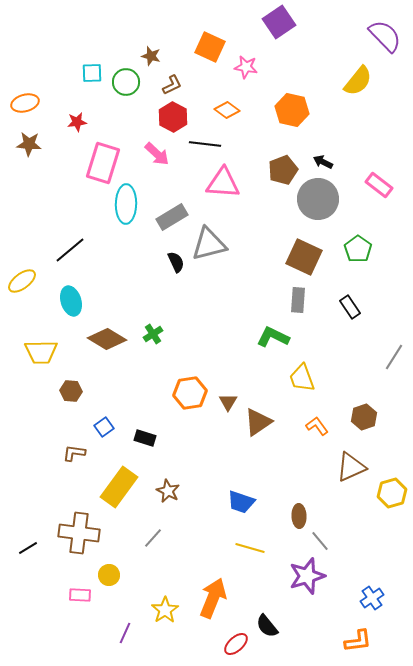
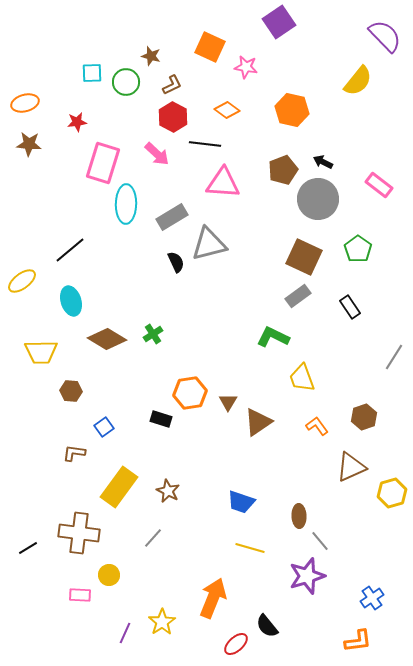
gray rectangle at (298, 300): moved 4 px up; rotated 50 degrees clockwise
black rectangle at (145, 438): moved 16 px right, 19 px up
yellow star at (165, 610): moved 3 px left, 12 px down
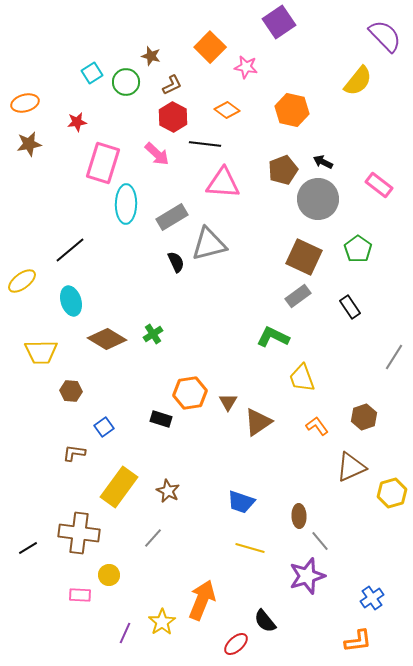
orange square at (210, 47): rotated 20 degrees clockwise
cyan square at (92, 73): rotated 30 degrees counterclockwise
brown star at (29, 144): rotated 15 degrees counterclockwise
orange arrow at (213, 598): moved 11 px left, 2 px down
black semicircle at (267, 626): moved 2 px left, 5 px up
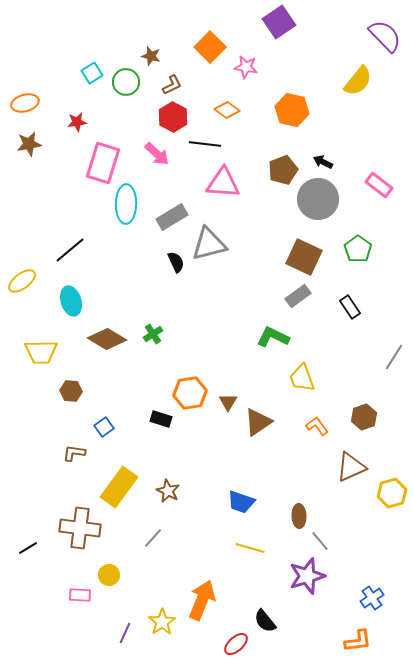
brown cross at (79, 533): moved 1 px right, 5 px up
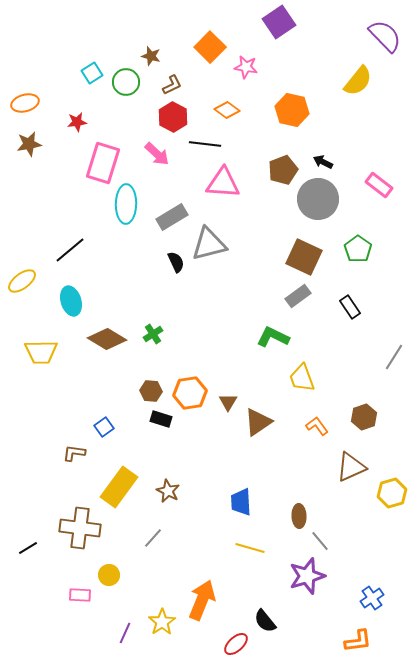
brown hexagon at (71, 391): moved 80 px right
blue trapezoid at (241, 502): rotated 68 degrees clockwise
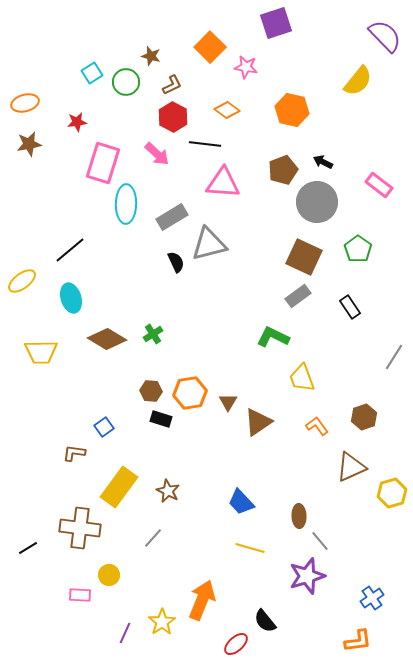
purple square at (279, 22): moved 3 px left, 1 px down; rotated 16 degrees clockwise
gray circle at (318, 199): moved 1 px left, 3 px down
cyan ellipse at (71, 301): moved 3 px up
blue trapezoid at (241, 502): rotated 40 degrees counterclockwise
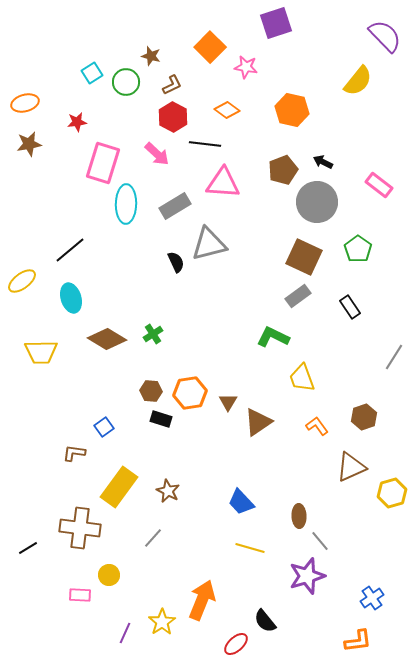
gray rectangle at (172, 217): moved 3 px right, 11 px up
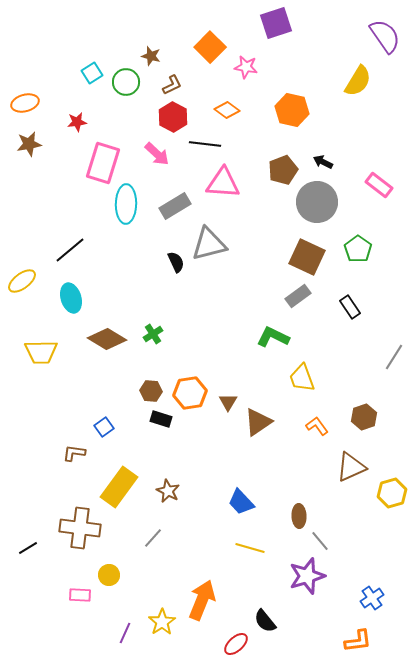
purple semicircle at (385, 36): rotated 9 degrees clockwise
yellow semicircle at (358, 81): rotated 8 degrees counterclockwise
brown square at (304, 257): moved 3 px right
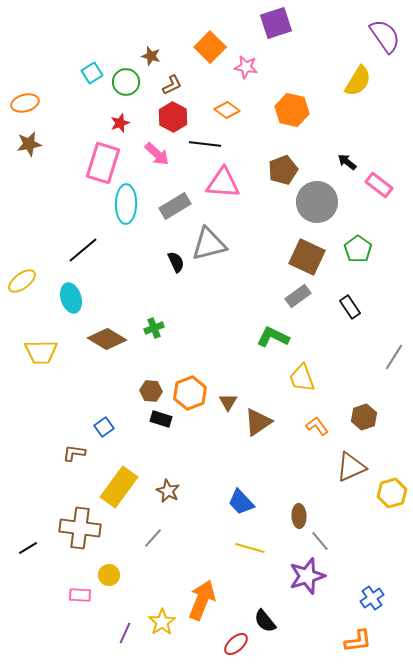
red star at (77, 122): moved 43 px right, 1 px down; rotated 12 degrees counterclockwise
black arrow at (323, 162): moved 24 px right; rotated 12 degrees clockwise
black line at (70, 250): moved 13 px right
green cross at (153, 334): moved 1 px right, 6 px up; rotated 12 degrees clockwise
orange hexagon at (190, 393): rotated 12 degrees counterclockwise
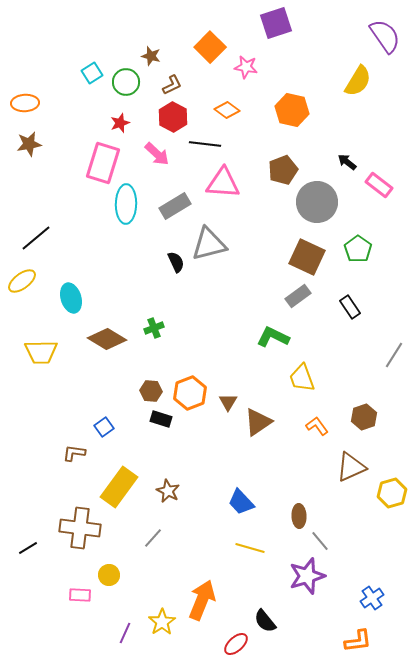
orange ellipse at (25, 103): rotated 12 degrees clockwise
black line at (83, 250): moved 47 px left, 12 px up
gray line at (394, 357): moved 2 px up
